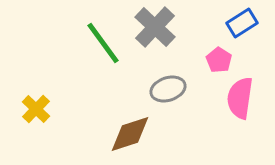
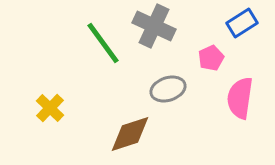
gray cross: moved 1 px left, 1 px up; rotated 18 degrees counterclockwise
pink pentagon: moved 8 px left, 2 px up; rotated 15 degrees clockwise
yellow cross: moved 14 px right, 1 px up
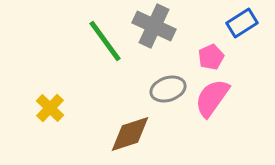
green line: moved 2 px right, 2 px up
pink pentagon: moved 1 px up
pink semicircle: moved 28 px left; rotated 27 degrees clockwise
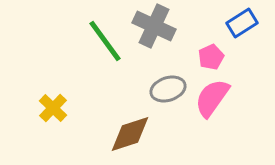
yellow cross: moved 3 px right
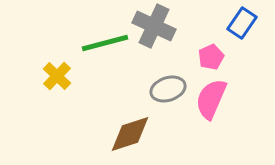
blue rectangle: rotated 24 degrees counterclockwise
green line: moved 2 px down; rotated 69 degrees counterclockwise
pink semicircle: moved 1 px left, 1 px down; rotated 12 degrees counterclockwise
yellow cross: moved 4 px right, 32 px up
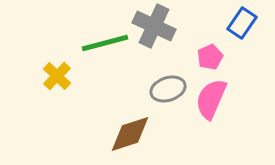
pink pentagon: moved 1 px left
